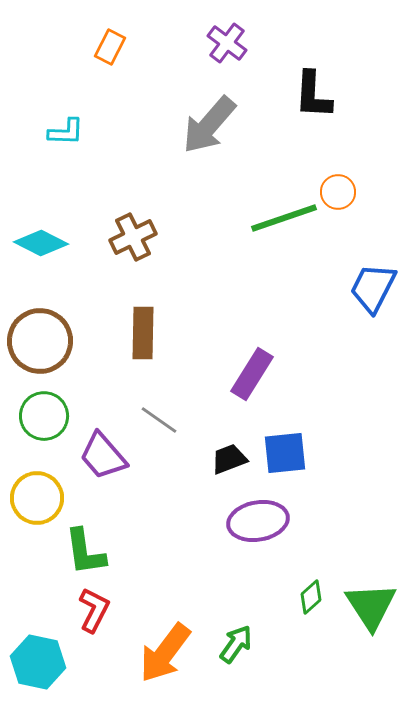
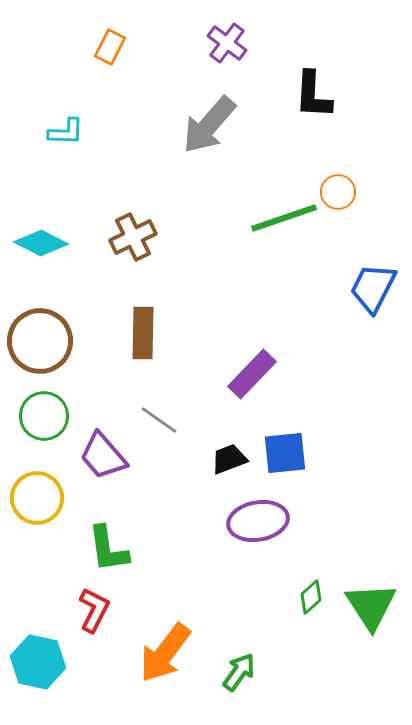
purple rectangle: rotated 12 degrees clockwise
green L-shape: moved 23 px right, 3 px up
green arrow: moved 3 px right, 28 px down
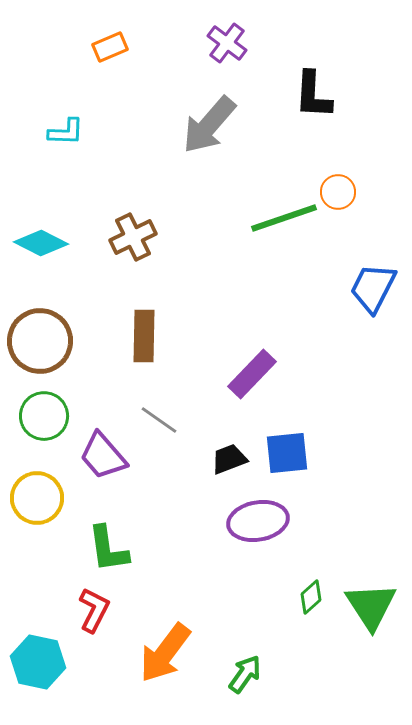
orange rectangle: rotated 40 degrees clockwise
brown rectangle: moved 1 px right, 3 px down
blue square: moved 2 px right
green arrow: moved 6 px right, 2 px down
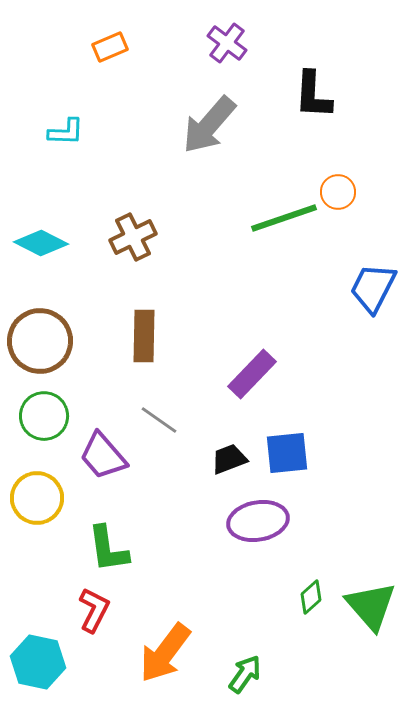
green triangle: rotated 8 degrees counterclockwise
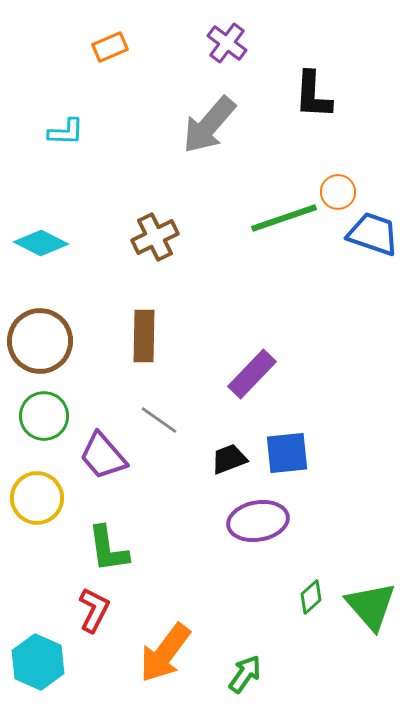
brown cross: moved 22 px right
blue trapezoid: moved 54 px up; rotated 82 degrees clockwise
cyan hexagon: rotated 12 degrees clockwise
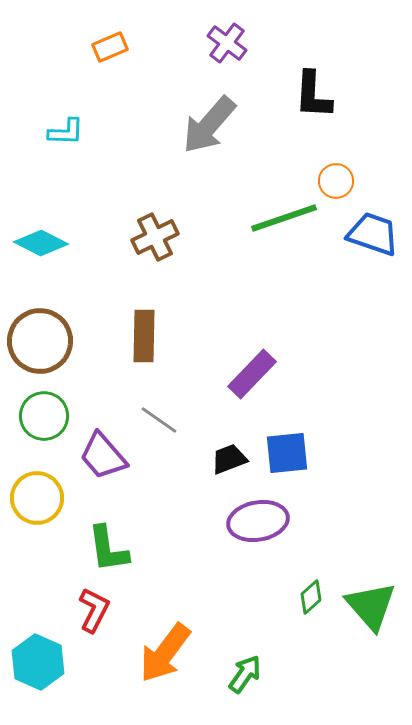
orange circle: moved 2 px left, 11 px up
